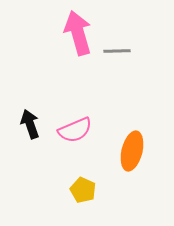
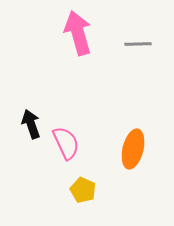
gray line: moved 21 px right, 7 px up
black arrow: moved 1 px right
pink semicircle: moved 9 px left, 13 px down; rotated 92 degrees counterclockwise
orange ellipse: moved 1 px right, 2 px up
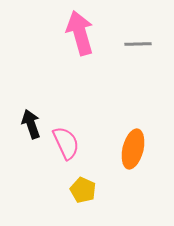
pink arrow: moved 2 px right
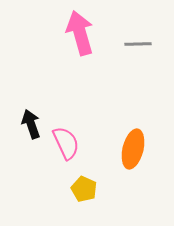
yellow pentagon: moved 1 px right, 1 px up
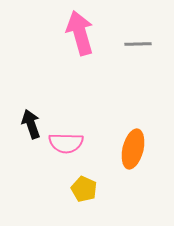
pink semicircle: rotated 116 degrees clockwise
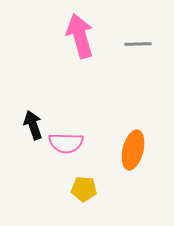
pink arrow: moved 3 px down
black arrow: moved 2 px right, 1 px down
orange ellipse: moved 1 px down
yellow pentagon: rotated 20 degrees counterclockwise
